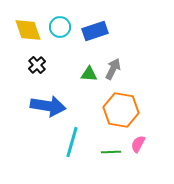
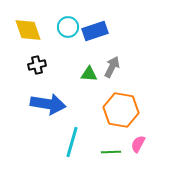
cyan circle: moved 8 px right
black cross: rotated 30 degrees clockwise
gray arrow: moved 1 px left, 2 px up
blue arrow: moved 2 px up
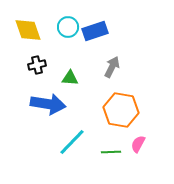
green triangle: moved 19 px left, 4 px down
cyan line: rotated 28 degrees clockwise
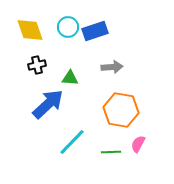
yellow diamond: moved 2 px right
gray arrow: rotated 60 degrees clockwise
blue arrow: rotated 52 degrees counterclockwise
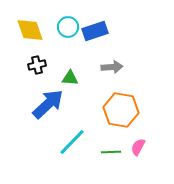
pink semicircle: moved 3 px down
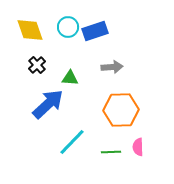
black cross: rotated 30 degrees counterclockwise
orange hexagon: rotated 12 degrees counterclockwise
pink semicircle: rotated 30 degrees counterclockwise
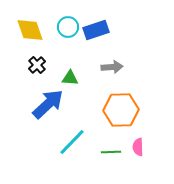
blue rectangle: moved 1 px right, 1 px up
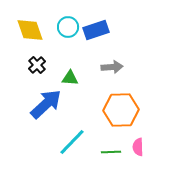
blue arrow: moved 2 px left
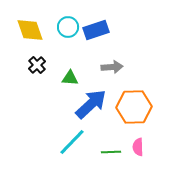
blue arrow: moved 45 px right
orange hexagon: moved 13 px right, 3 px up
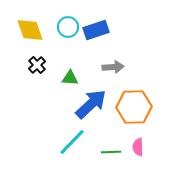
gray arrow: moved 1 px right
